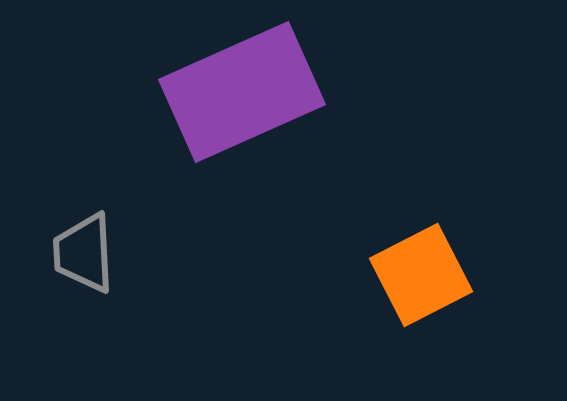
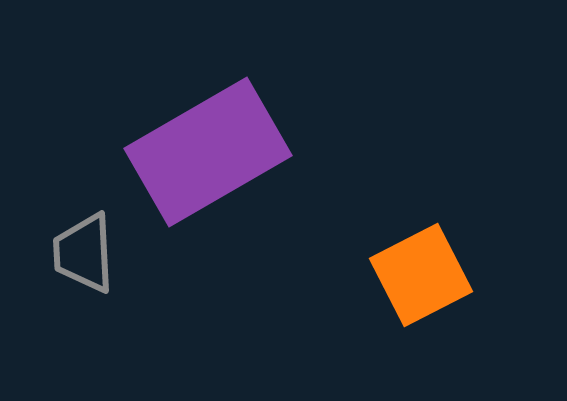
purple rectangle: moved 34 px left, 60 px down; rotated 6 degrees counterclockwise
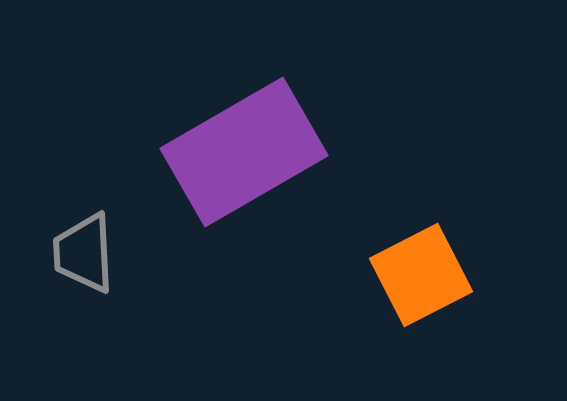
purple rectangle: moved 36 px right
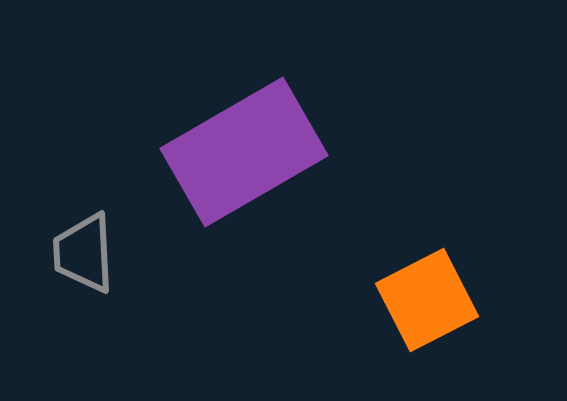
orange square: moved 6 px right, 25 px down
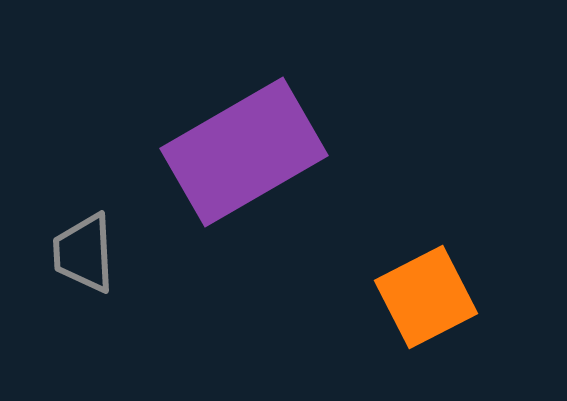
orange square: moved 1 px left, 3 px up
